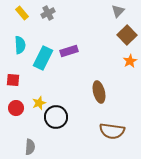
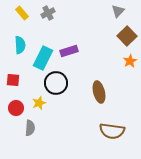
brown square: moved 1 px down
black circle: moved 34 px up
gray semicircle: moved 19 px up
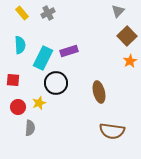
red circle: moved 2 px right, 1 px up
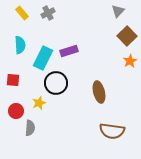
red circle: moved 2 px left, 4 px down
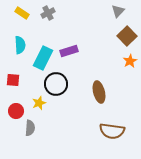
yellow rectangle: rotated 16 degrees counterclockwise
black circle: moved 1 px down
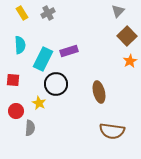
yellow rectangle: rotated 24 degrees clockwise
cyan rectangle: moved 1 px down
yellow star: rotated 24 degrees counterclockwise
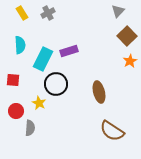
brown semicircle: rotated 25 degrees clockwise
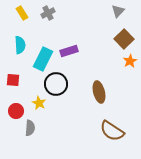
brown square: moved 3 px left, 3 px down
